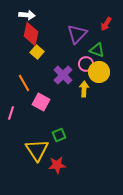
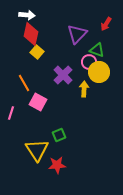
pink circle: moved 3 px right, 2 px up
pink square: moved 3 px left
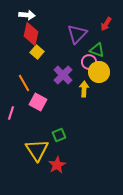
red star: rotated 24 degrees counterclockwise
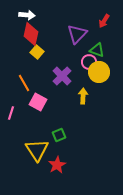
red arrow: moved 2 px left, 3 px up
purple cross: moved 1 px left, 1 px down
yellow arrow: moved 1 px left, 7 px down
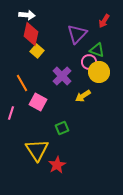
yellow square: moved 1 px up
orange line: moved 2 px left
yellow arrow: rotated 126 degrees counterclockwise
green square: moved 3 px right, 7 px up
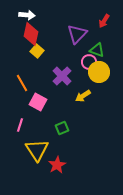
pink line: moved 9 px right, 12 px down
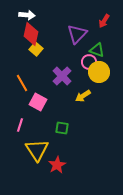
yellow square: moved 1 px left, 2 px up
green square: rotated 32 degrees clockwise
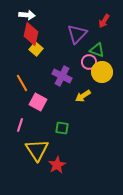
yellow circle: moved 3 px right
purple cross: rotated 18 degrees counterclockwise
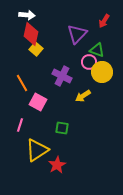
yellow triangle: rotated 30 degrees clockwise
